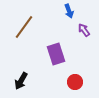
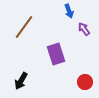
purple arrow: moved 1 px up
red circle: moved 10 px right
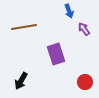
brown line: rotated 45 degrees clockwise
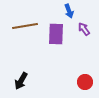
brown line: moved 1 px right, 1 px up
purple rectangle: moved 20 px up; rotated 20 degrees clockwise
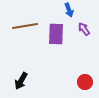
blue arrow: moved 1 px up
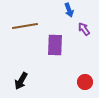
purple rectangle: moved 1 px left, 11 px down
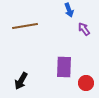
purple rectangle: moved 9 px right, 22 px down
red circle: moved 1 px right, 1 px down
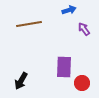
blue arrow: rotated 88 degrees counterclockwise
brown line: moved 4 px right, 2 px up
red circle: moved 4 px left
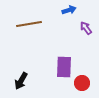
purple arrow: moved 2 px right, 1 px up
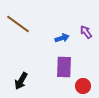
blue arrow: moved 7 px left, 28 px down
brown line: moved 11 px left; rotated 45 degrees clockwise
purple arrow: moved 4 px down
red circle: moved 1 px right, 3 px down
